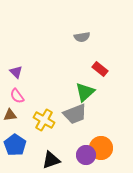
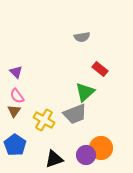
brown triangle: moved 4 px right, 4 px up; rotated 48 degrees counterclockwise
black triangle: moved 3 px right, 1 px up
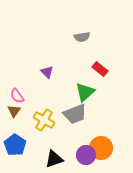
purple triangle: moved 31 px right
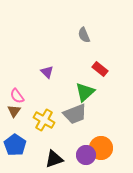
gray semicircle: moved 2 px right, 2 px up; rotated 77 degrees clockwise
